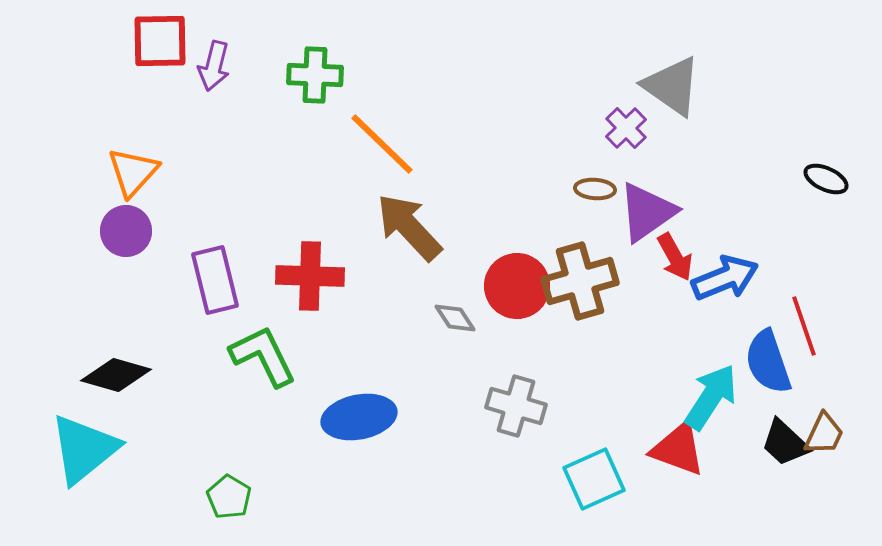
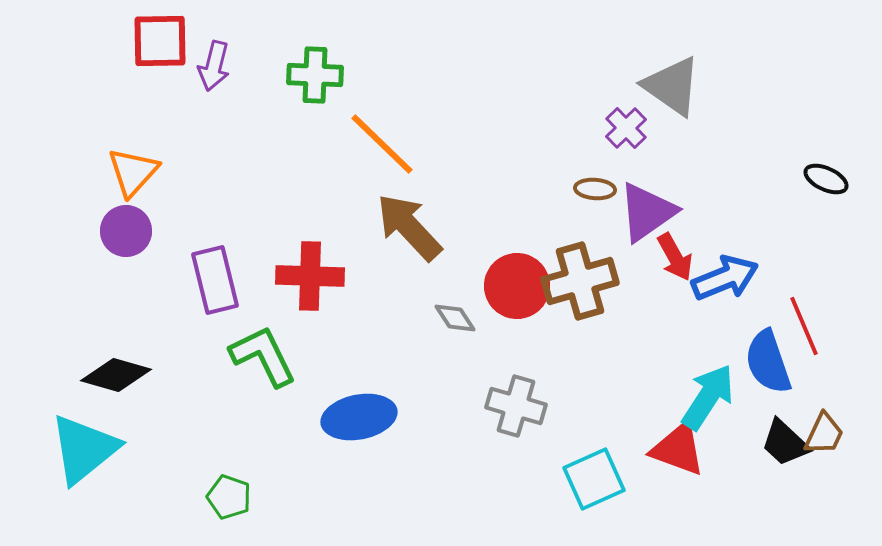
red line: rotated 4 degrees counterclockwise
cyan arrow: moved 3 px left
green pentagon: rotated 12 degrees counterclockwise
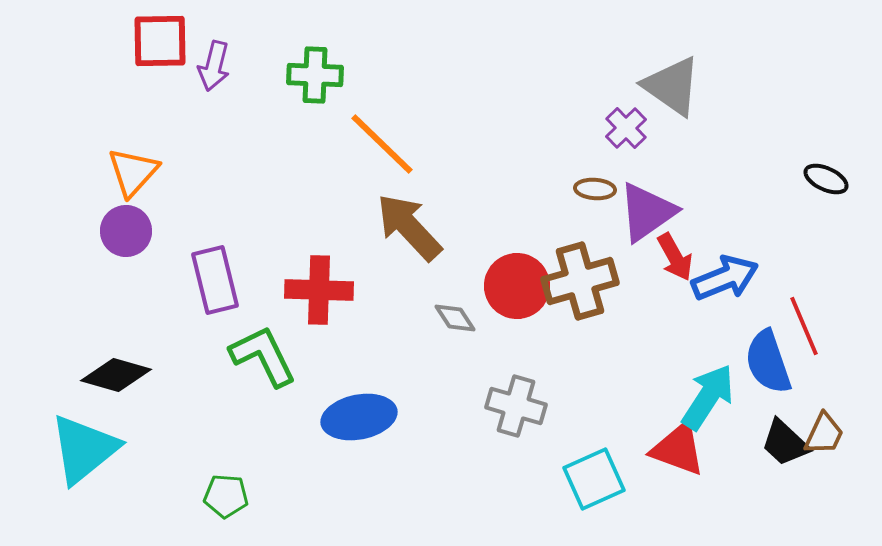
red cross: moved 9 px right, 14 px down
green pentagon: moved 3 px left, 1 px up; rotated 15 degrees counterclockwise
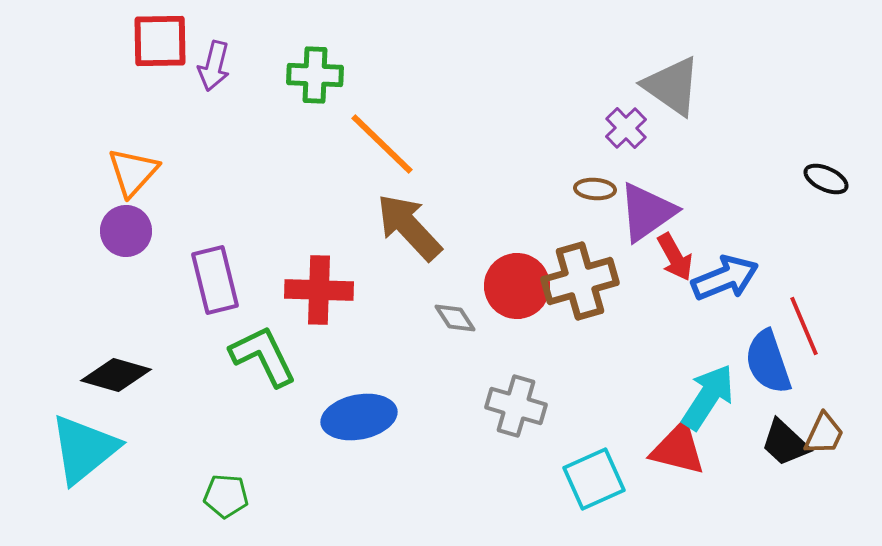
red triangle: rotated 6 degrees counterclockwise
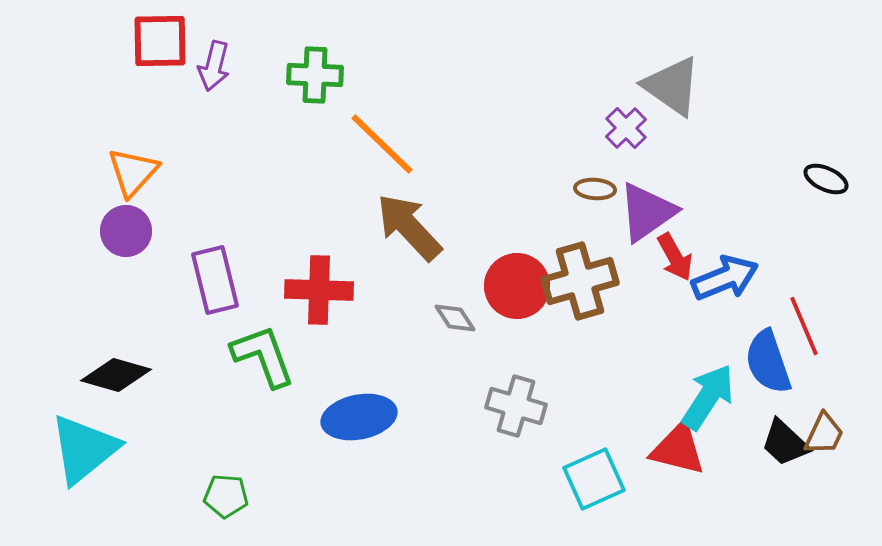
green L-shape: rotated 6 degrees clockwise
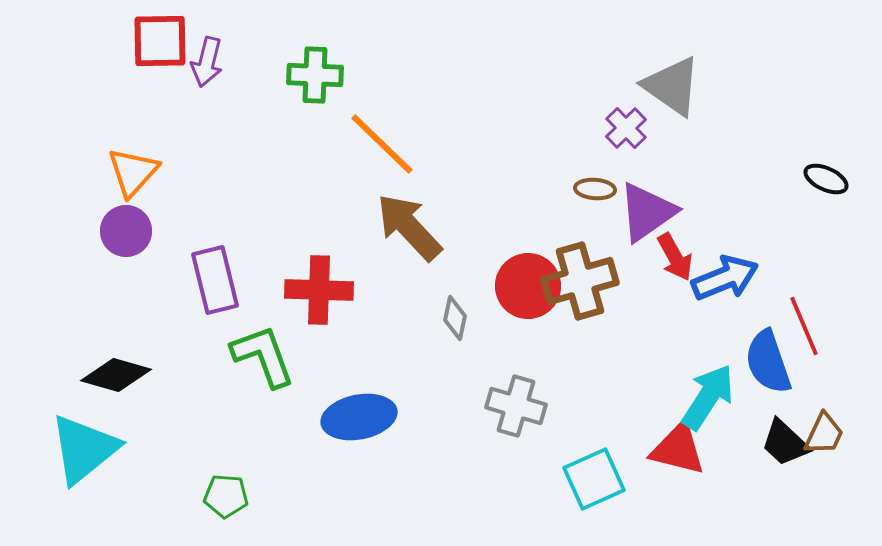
purple arrow: moved 7 px left, 4 px up
red circle: moved 11 px right
gray diamond: rotated 45 degrees clockwise
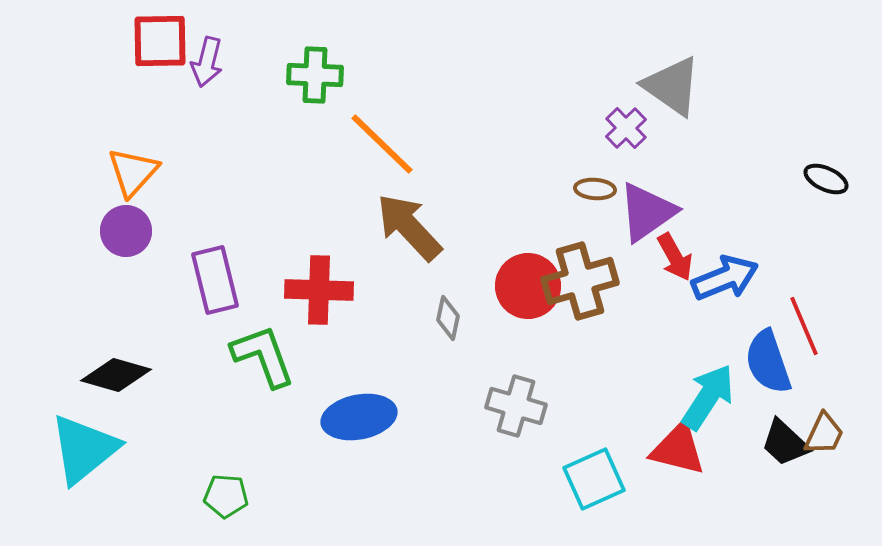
gray diamond: moved 7 px left
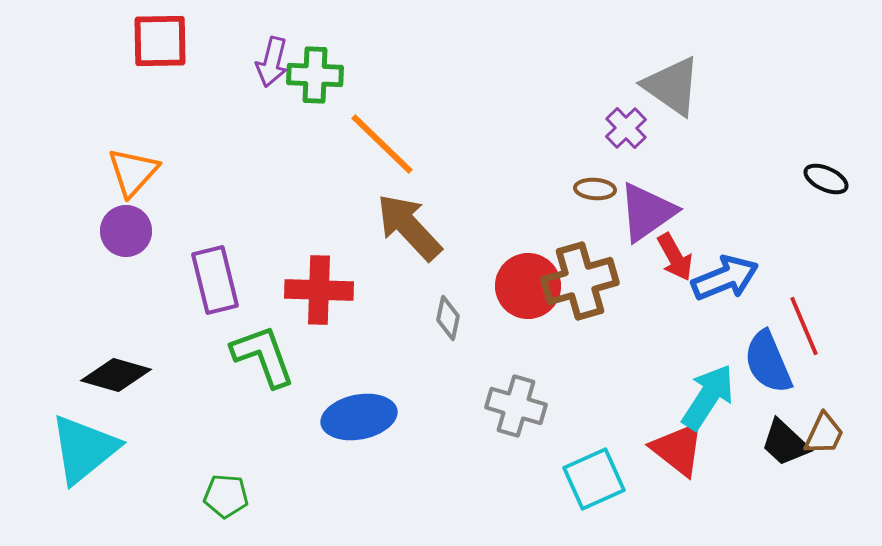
purple arrow: moved 65 px right
blue semicircle: rotated 4 degrees counterclockwise
red triangle: rotated 24 degrees clockwise
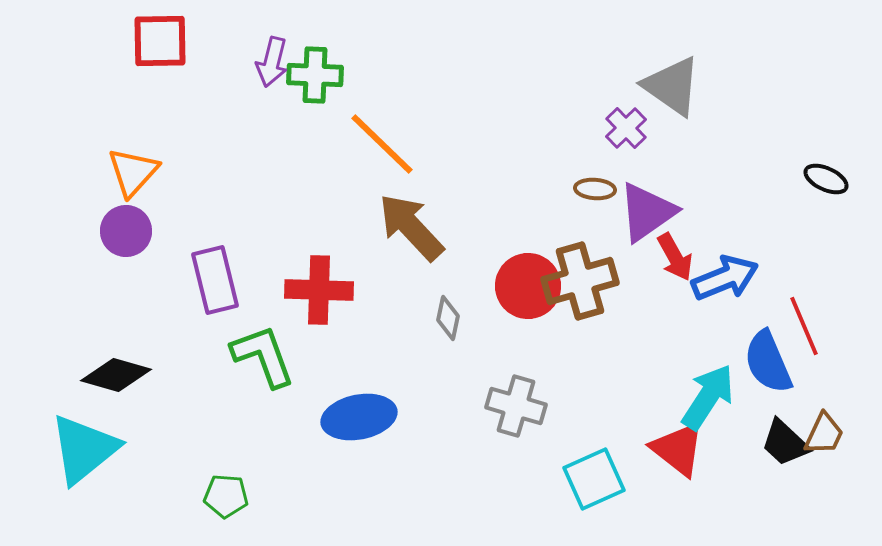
brown arrow: moved 2 px right
